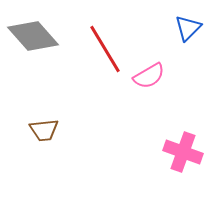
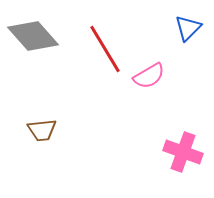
brown trapezoid: moved 2 px left
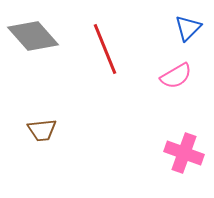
red line: rotated 9 degrees clockwise
pink semicircle: moved 27 px right
pink cross: moved 1 px right, 1 px down
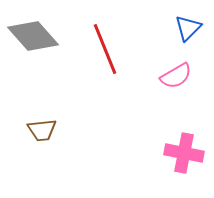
pink cross: rotated 9 degrees counterclockwise
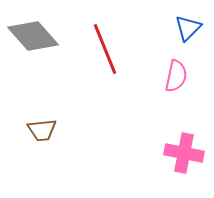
pink semicircle: rotated 48 degrees counterclockwise
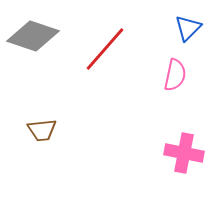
gray diamond: rotated 30 degrees counterclockwise
red line: rotated 63 degrees clockwise
pink semicircle: moved 1 px left, 1 px up
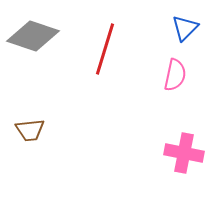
blue triangle: moved 3 px left
red line: rotated 24 degrees counterclockwise
brown trapezoid: moved 12 px left
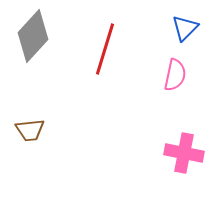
gray diamond: rotated 66 degrees counterclockwise
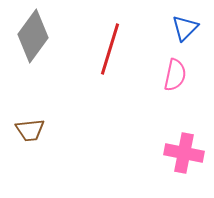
gray diamond: rotated 6 degrees counterclockwise
red line: moved 5 px right
